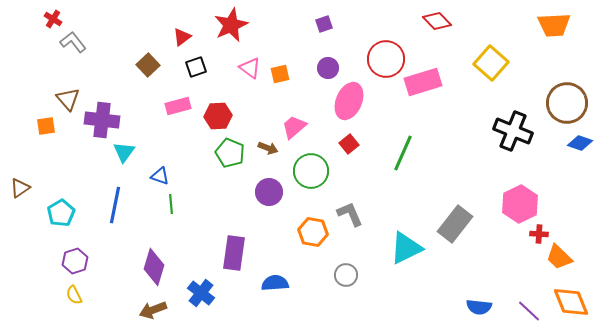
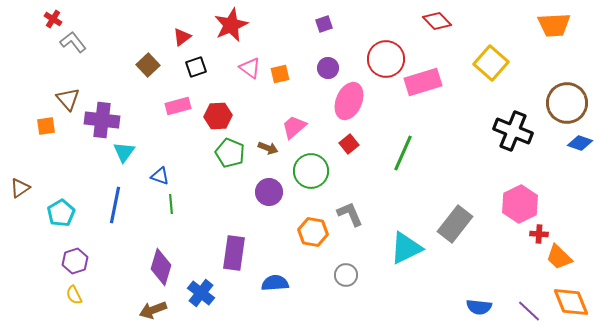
purple diamond at (154, 267): moved 7 px right
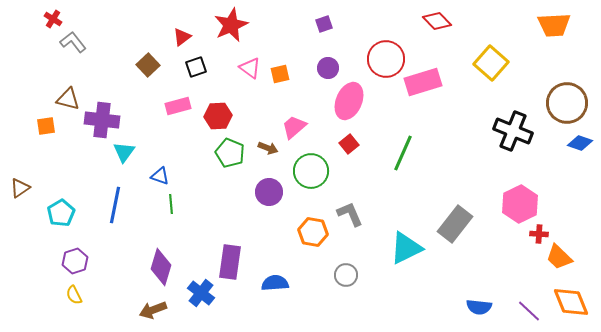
brown triangle at (68, 99): rotated 35 degrees counterclockwise
purple rectangle at (234, 253): moved 4 px left, 9 px down
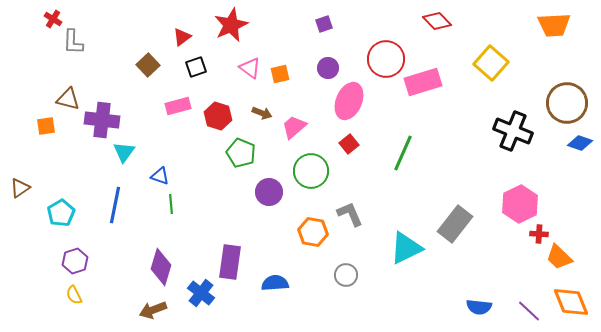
gray L-shape at (73, 42): rotated 140 degrees counterclockwise
red hexagon at (218, 116): rotated 20 degrees clockwise
brown arrow at (268, 148): moved 6 px left, 35 px up
green pentagon at (230, 153): moved 11 px right
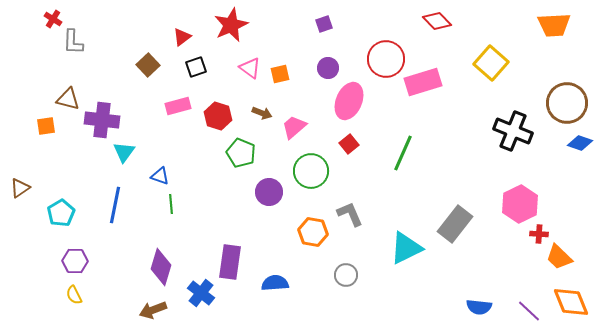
purple hexagon at (75, 261): rotated 20 degrees clockwise
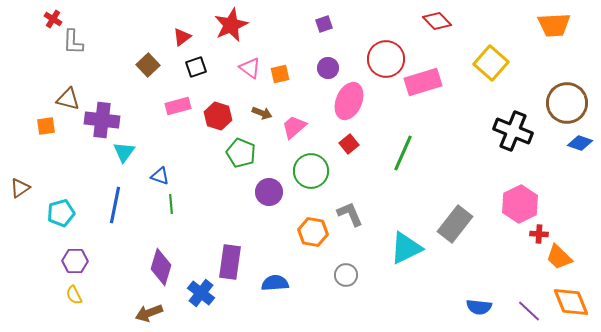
cyan pentagon at (61, 213): rotated 16 degrees clockwise
brown arrow at (153, 310): moved 4 px left, 3 px down
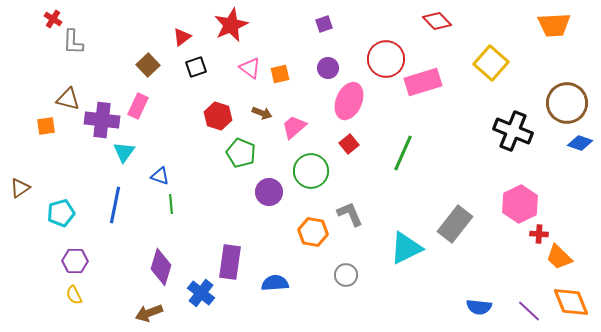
pink rectangle at (178, 106): moved 40 px left; rotated 50 degrees counterclockwise
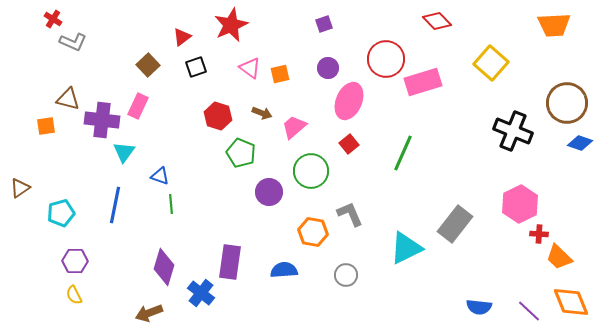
gray L-shape at (73, 42): rotated 68 degrees counterclockwise
purple diamond at (161, 267): moved 3 px right
blue semicircle at (275, 283): moved 9 px right, 13 px up
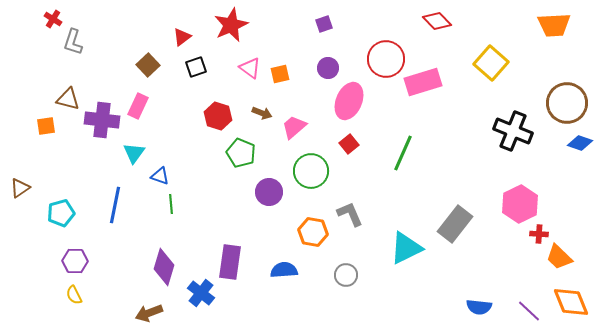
gray L-shape at (73, 42): rotated 84 degrees clockwise
cyan triangle at (124, 152): moved 10 px right, 1 px down
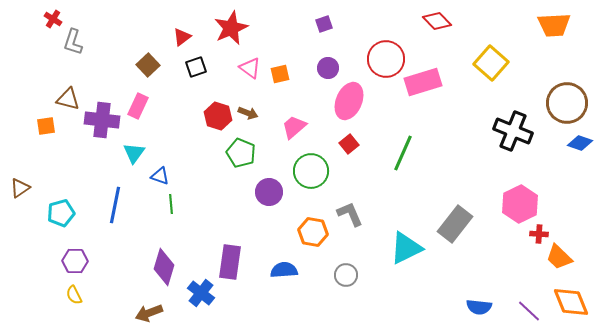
red star at (231, 25): moved 3 px down
brown arrow at (262, 113): moved 14 px left
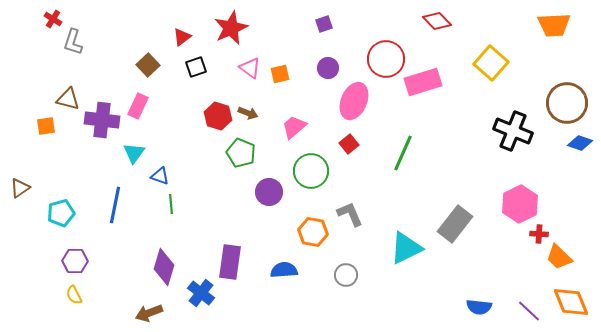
pink ellipse at (349, 101): moved 5 px right
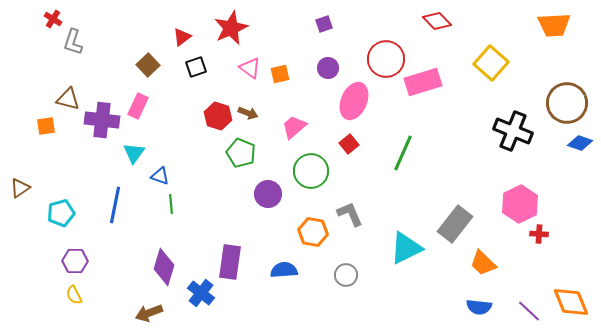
purple circle at (269, 192): moved 1 px left, 2 px down
orange trapezoid at (559, 257): moved 76 px left, 6 px down
